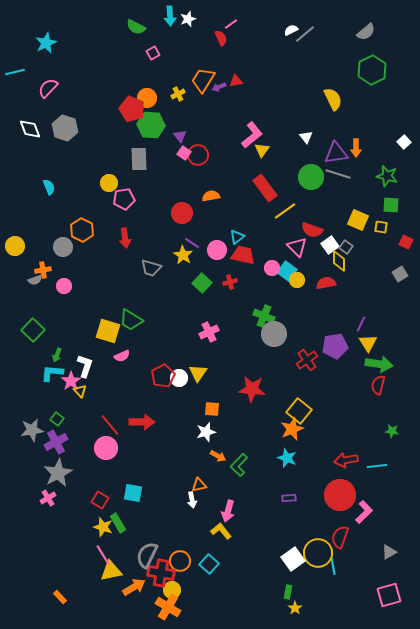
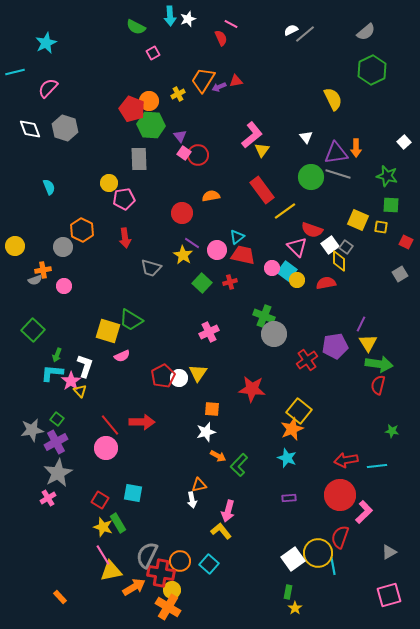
pink line at (231, 24): rotated 64 degrees clockwise
orange circle at (147, 98): moved 2 px right, 3 px down
red rectangle at (265, 188): moved 3 px left, 2 px down
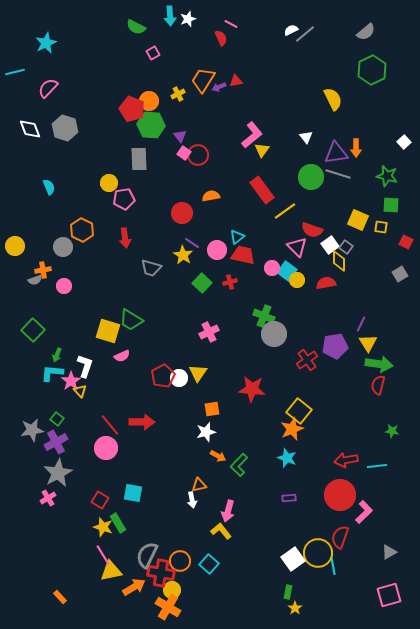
orange square at (212, 409): rotated 14 degrees counterclockwise
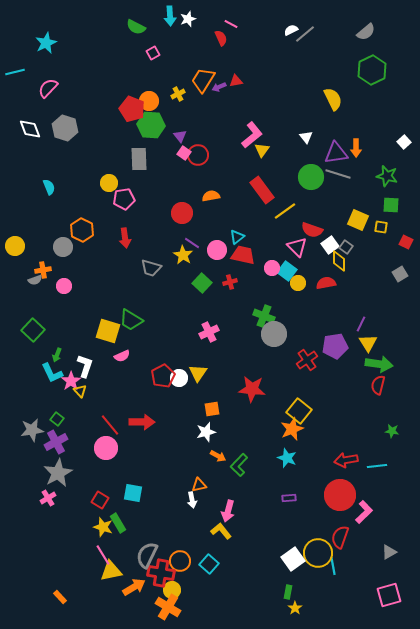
yellow circle at (297, 280): moved 1 px right, 3 px down
cyan L-shape at (52, 373): rotated 120 degrees counterclockwise
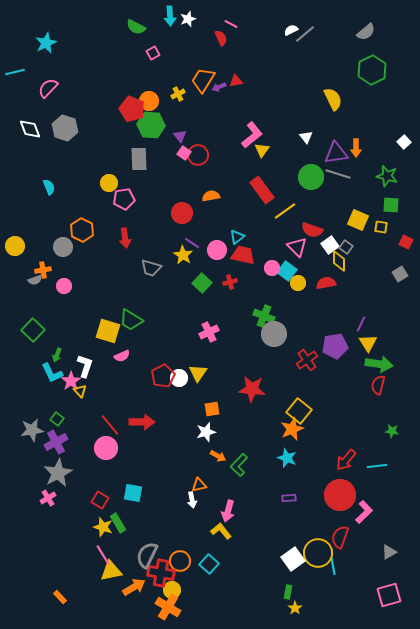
red arrow at (346, 460): rotated 40 degrees counterclockwise
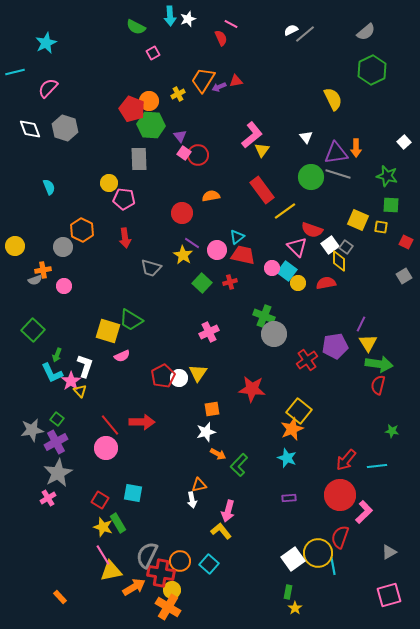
pink pentagon at (124, 199): rotated 15 degrees clockwise
gray square at (400, 274): moved 4 px right, 2 px down
orange arrow at (218, 456): moved 2 px up
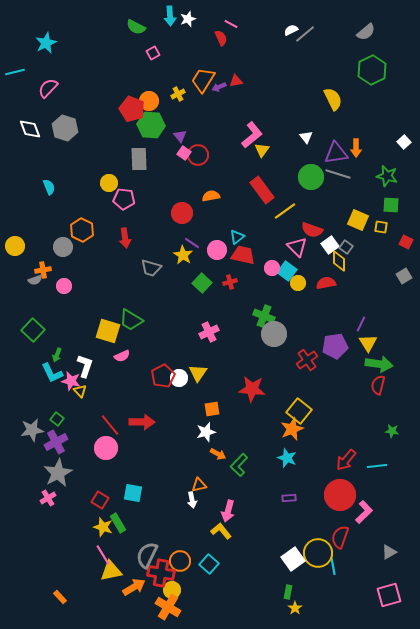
pink star at (71, 381): rotated 24 degrees counterclockwise
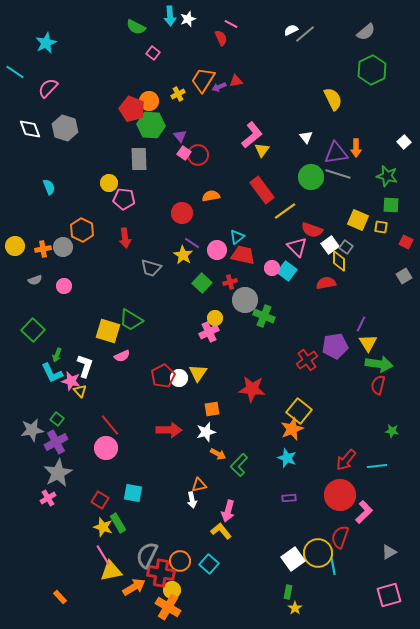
pink square at (153, 53): rotated 24 degrees counterclockwise
cyan line at (15, 72): rotated 48 degrees clockwise
orange cross at (43, 270): moved 21 px up
yellow circle at (298, 283): moved 83 px left, 35 px down
gray circle at (274, 334): moved 29 px left, 34 px up
red arrow at (142, 422): moved 27 px right, 8 px down
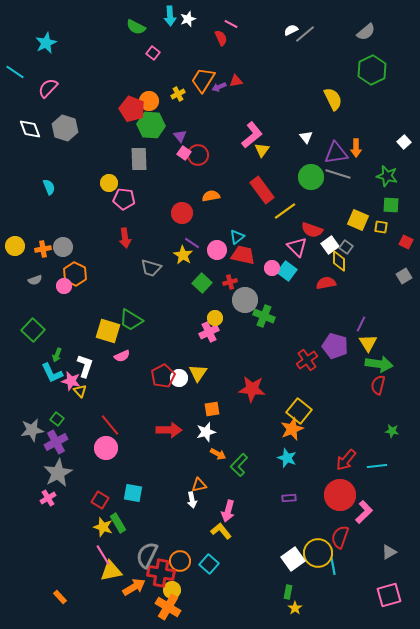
orange hexagon at (82, 230): moved 7 px left, 44 px down
purple pentagon at (335, 346): rotated 25 degrees clockwise
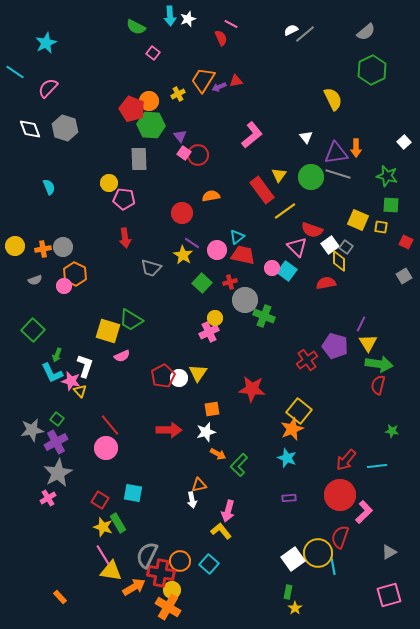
yellow triangle at (262, 150): moved 17 px right, 25 px down
yellow triangle at (111, 571): rotated 20 degrees clockwise
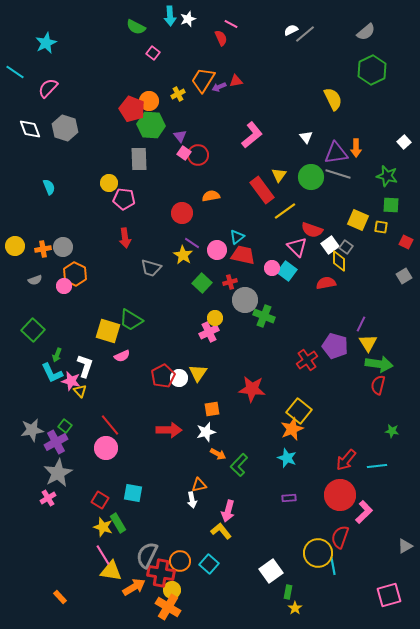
green square at (57, 419): moved 8 px right, 7 px down
gray triangle at (389, 552): moved 16 px right, 6 px up
white square at (293, 559): moved 22 px left, 12 px down
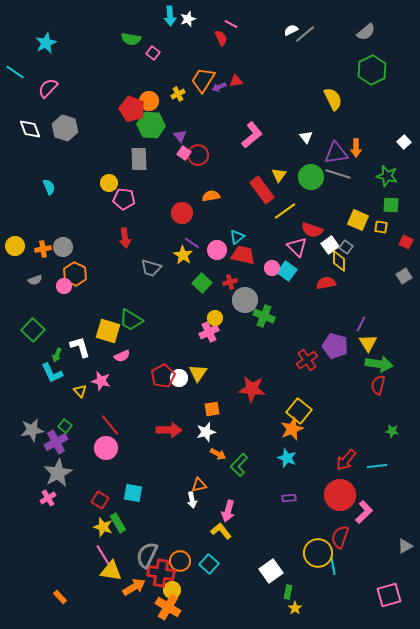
green semicircle at (136, 27): moved 5 px left, 12 px down; rotated 18 degrees counterclockwise
white L-shape at (85, 366): moved 5 px left, 19 px up; rotated 35 degrees counterclockwise
pink star at (71, 381): moved 30 px right
